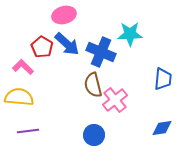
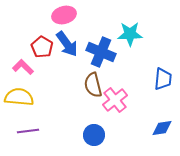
blue arrow: rotated 12 degrees clockwise
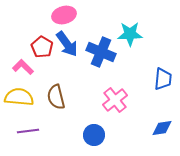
brown semicircle: moved 37 px left, 12 px down
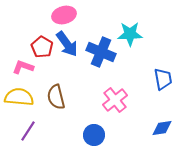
pink L-shape: rotated 25 degrees counterclockwise
blue trapezoid: rotated 15 degrees counterclockwise
purple line: rotated 50 degrees counterclockwise
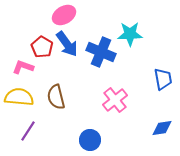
pink ellipse: rotated 15 degrees counterclockwise
blue circle: moved 4 px left, 5 px down
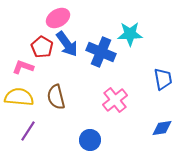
pink ellipse: moved 6 px left, 3 px down
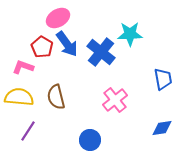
blue cross: rotated 16 degrees clockwise
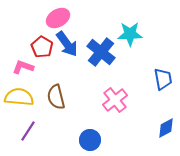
blue diamond: moved 4 px right; rotated 20 degrees counterclockwise
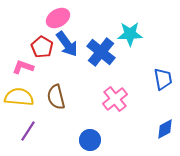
pink cross: moved 1 px up
blue diamond: moved 1 px left, 1 px down
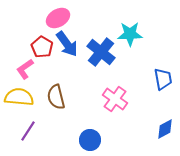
pink L-shape: moved 2 px right, 2 px down; rotated 55 degrees counterclockwise
pink cross: rotated 15 degrees counterclockwise
